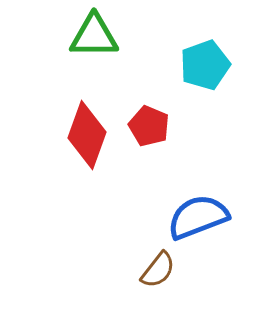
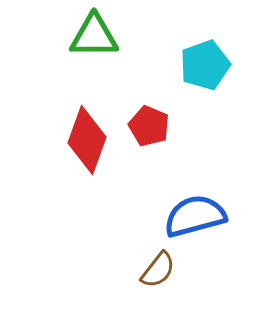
red diamond: moved 5 px down
blue semicircle: moved 3 px left, 1 px up; rotated 6 degrees clockwise
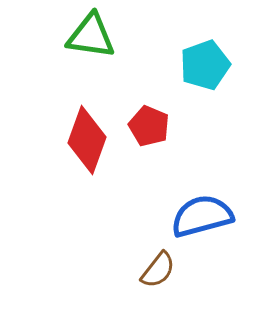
green triangle: moved 3 px left; rotated 8 degrees clockwise
blue semicircle: moved 7 px right
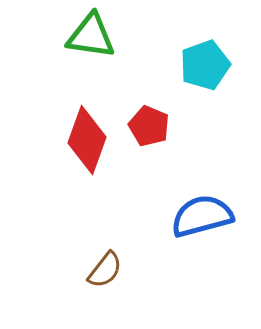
brown semicircle: moved 53 px left
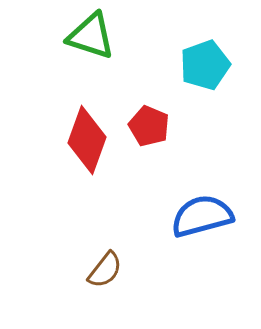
green triangle: rotated 10 degrees clockwise
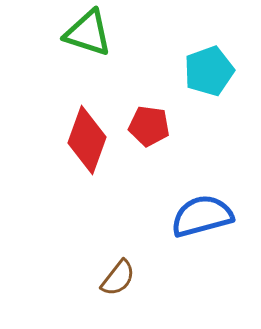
green triangle: moved 3 px left, 3 px up
cyan pentagon: moved 4 px right, 6 px down
red pentagon: rotated 15 degrees counterclockwise
brown semicircle: moved 13 px right, 8 px down
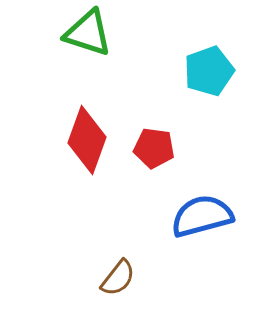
red pentagon: moved 5 px right, 22 px down
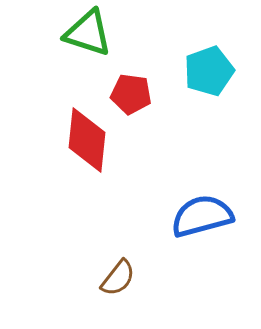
red diamond: rotated 14 degrees counterclockwise
red pentagon: moved 23 px left, 54 px up
